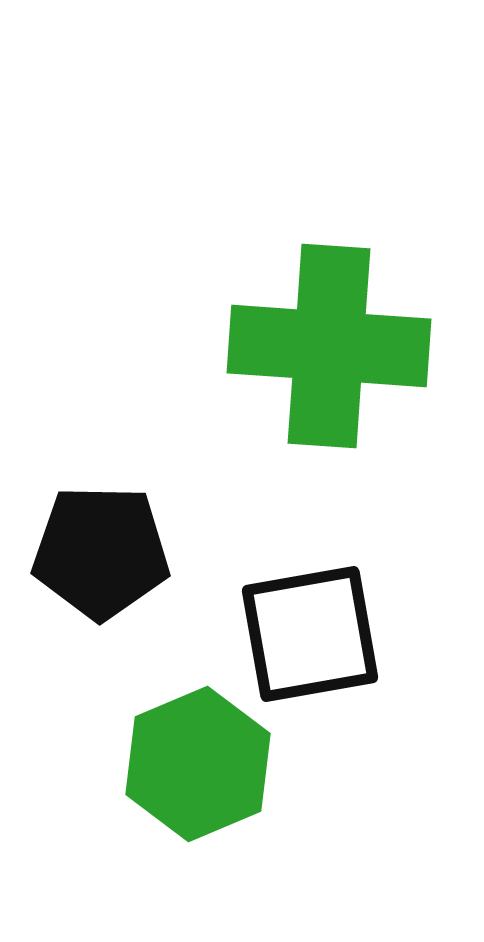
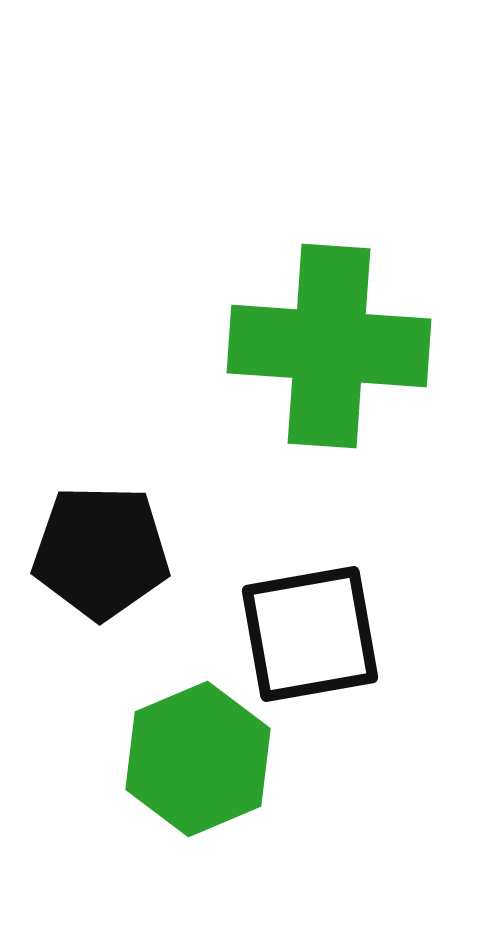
green hexagon: moved 5 px up
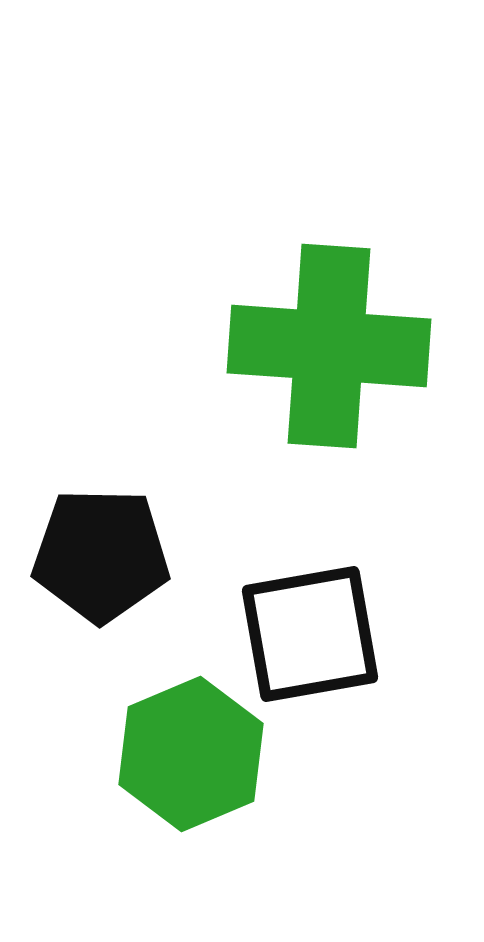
black pentagon: moved 3 px down
green hexagon: moved 7 px left, 5 px up
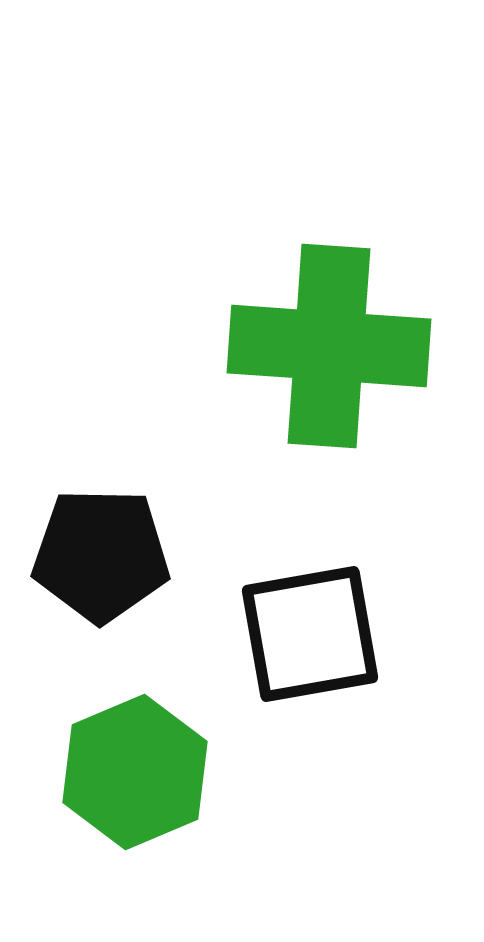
green hexagon: moved 56 px left, 18 px down
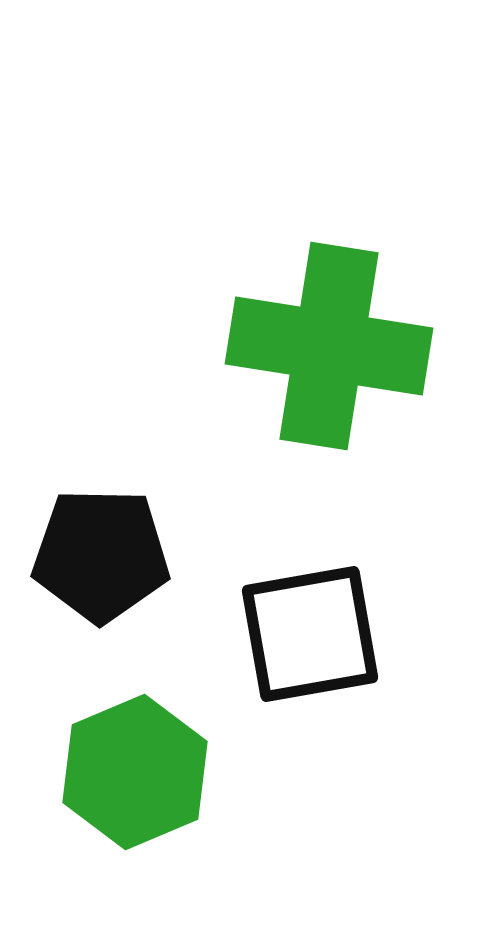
green cross: rotated 5 degrees clockwise
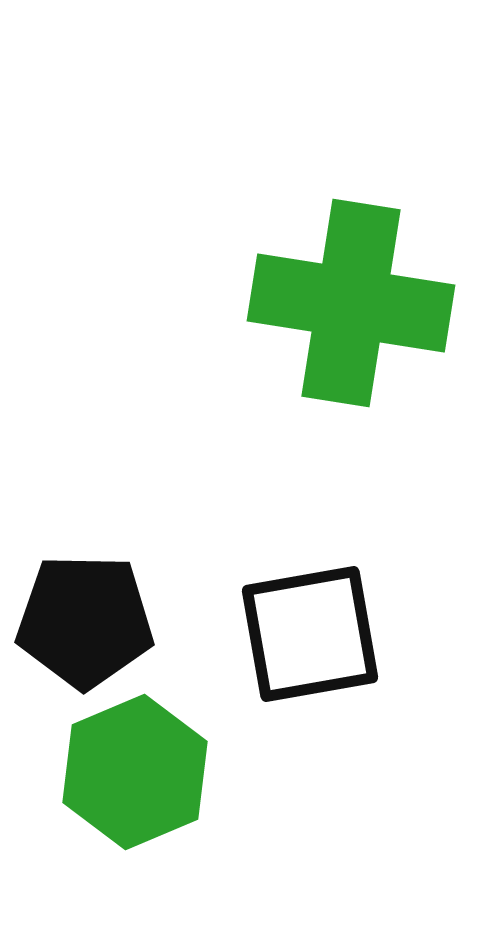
green cross: moved 22 px right, 43 px up
black pentagon: moved 16 px left, 66 px down
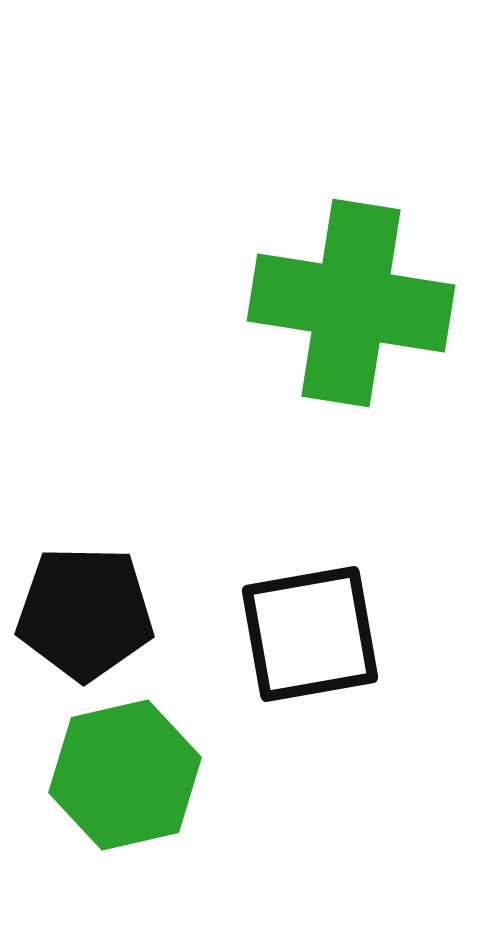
black pentagon: moved 8 px up
green hexagon: moved 10 px left, 3 px down; rotated 10 degrees clockwise
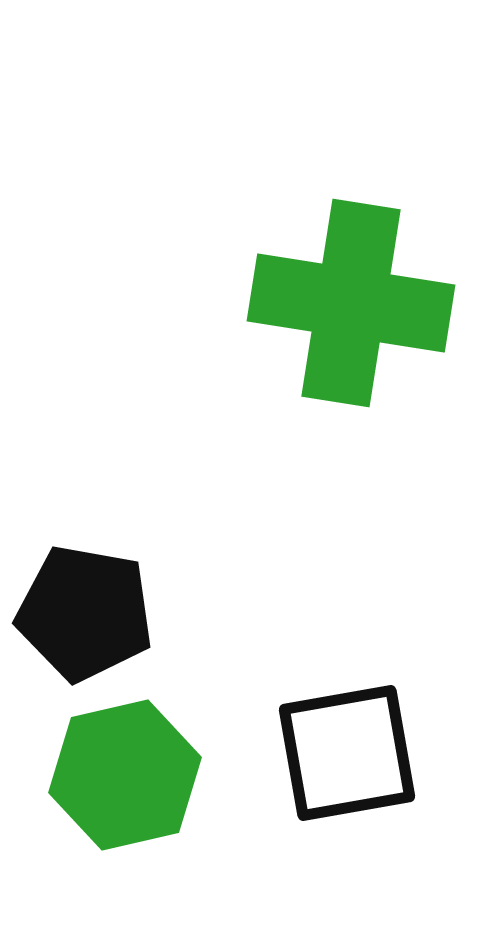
black pentagon: rotated 9 degrees clockwise
black square: moved 37 px right, 119 px down
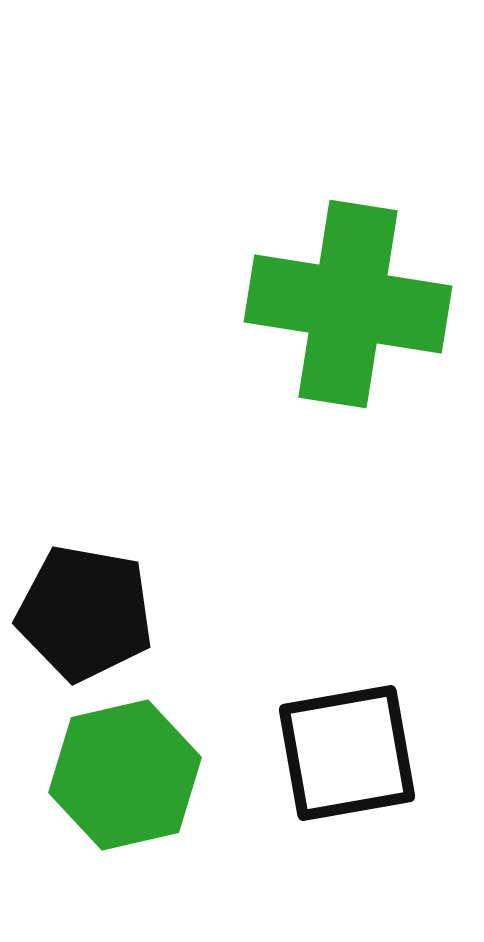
green cross: moved 3 px left, 1 px down
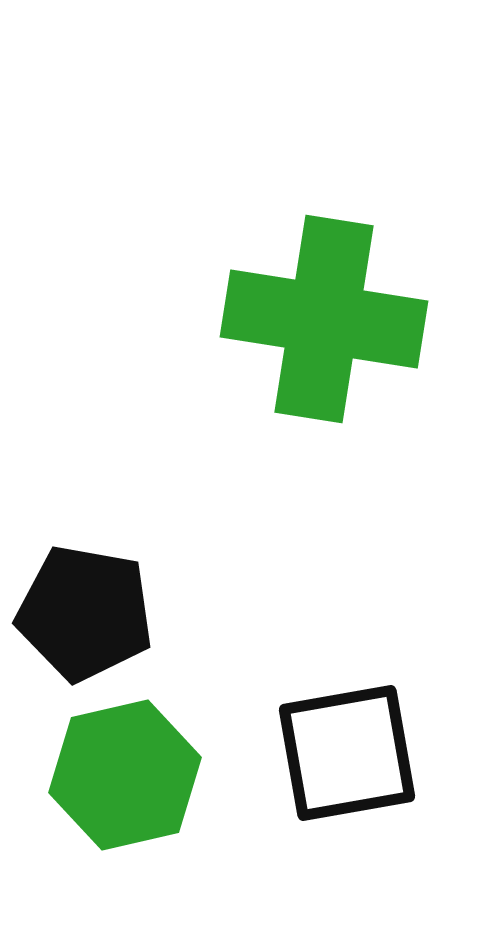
green cross: moved 24 px left, 15 px down
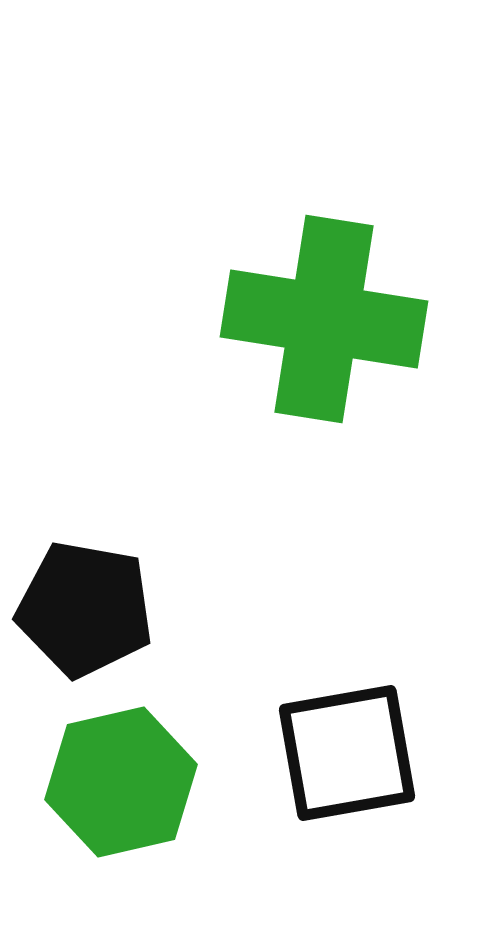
black pentagon: moved 4 px up
green hexagon: moved 4 px left, 7 px down
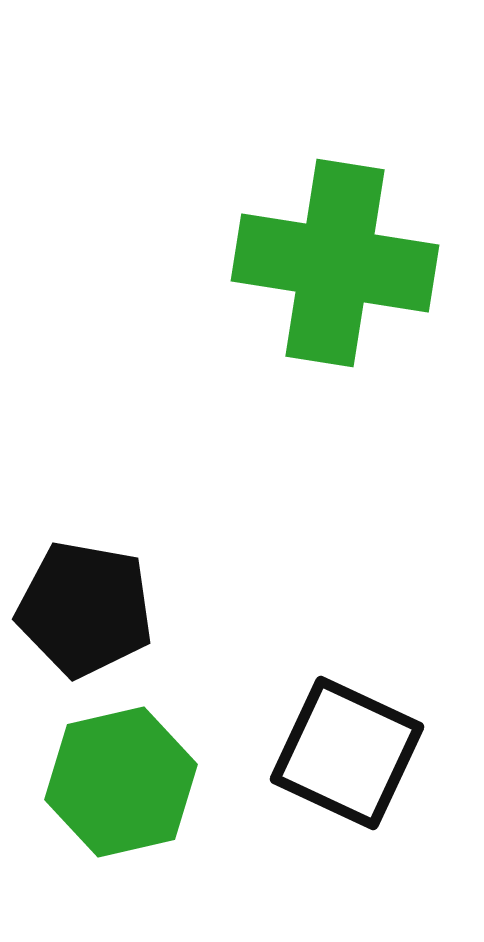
green cross: moved 11 px right, 56 px up
black square: rotated 35 degrees clockwise
